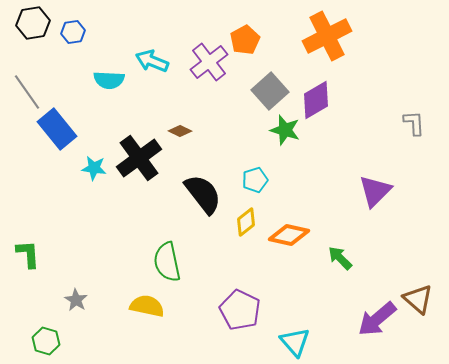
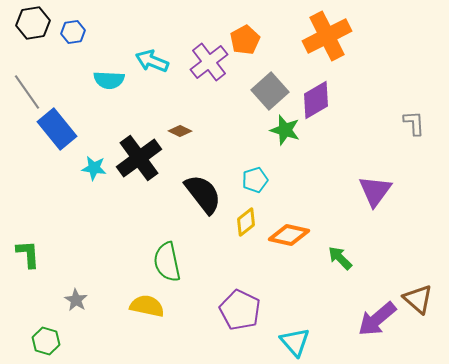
purple triangle: rotated 9 degrees counterclockwise
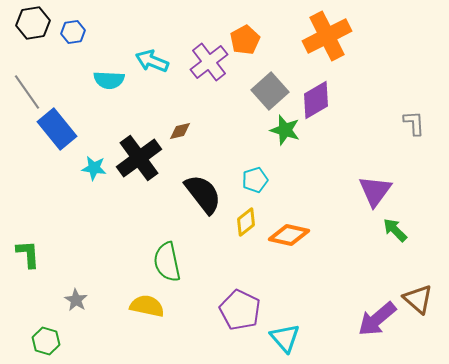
brown diamond: rotated 40 degrees counterclockwise
green arrow: moved 55 px right, 28 px up
cyan triangle: moved 10 px left, 4 px up
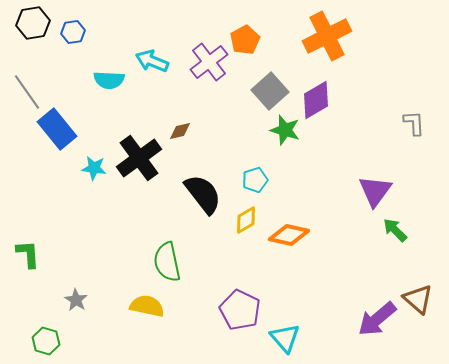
yellow diamond: moved 2 px up; rotated 8 degrees clockwise
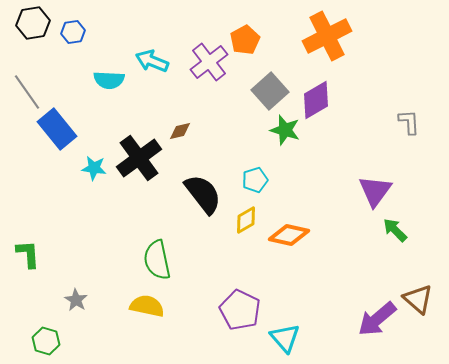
gray L-shape: moved 5 px left, 1 px up
green semicircle: moved 10 px left, 2 px up
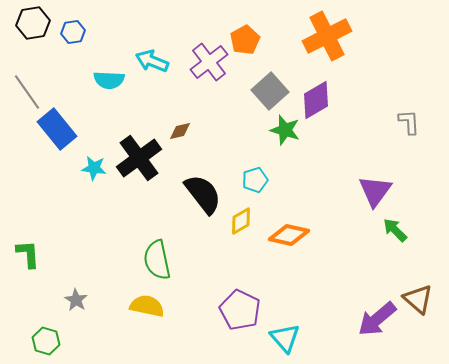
yellow diamond: moved 5 px left, 1 px down
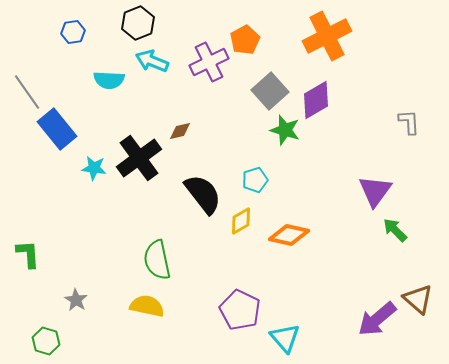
black hexagon: moved 105 px right; rotated 12 degrees counterclockwise
purple cross: rotated 12 degrees clockwise
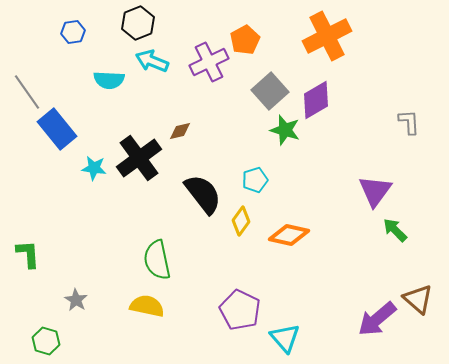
yellow diamond: rotated 24 degrees counterclockwise
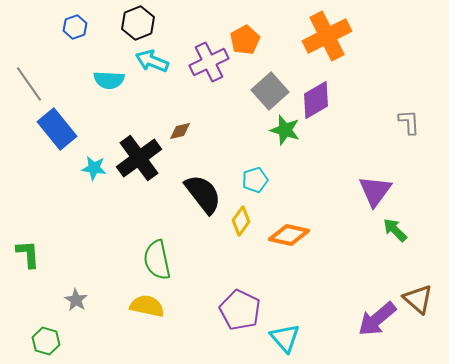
blue hexagon: moved 2 px right, 5 px up; rotated 10 degrees counterclockwise
gray line: moved 2 px right, 8 px up
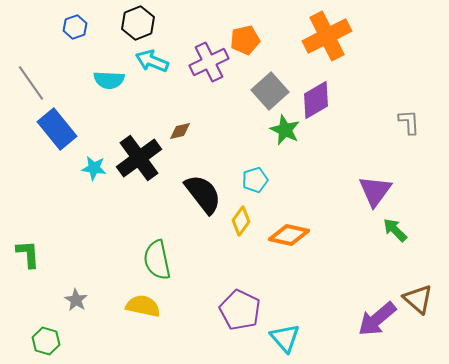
orange pentagon: rotated 16 degrees clockwise
gray line: moved 2 px right, 1 px up
green star: rotated 8 degrees clockwise
yellow semicircle: moved 4 px left
